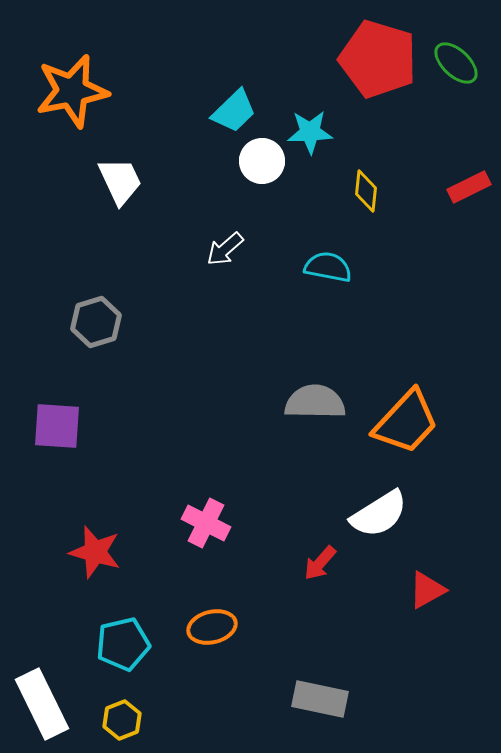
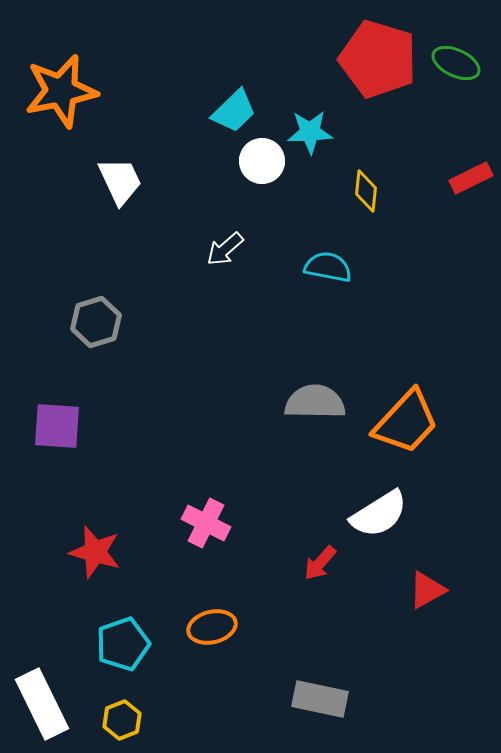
green ellipse: rotated 18 degrees counterclockwise
orange star: moved 11 px left
red rectangle: moved 2 px right, 9 px up
cyan pentagon: rotated 6 degrees counterclockwise
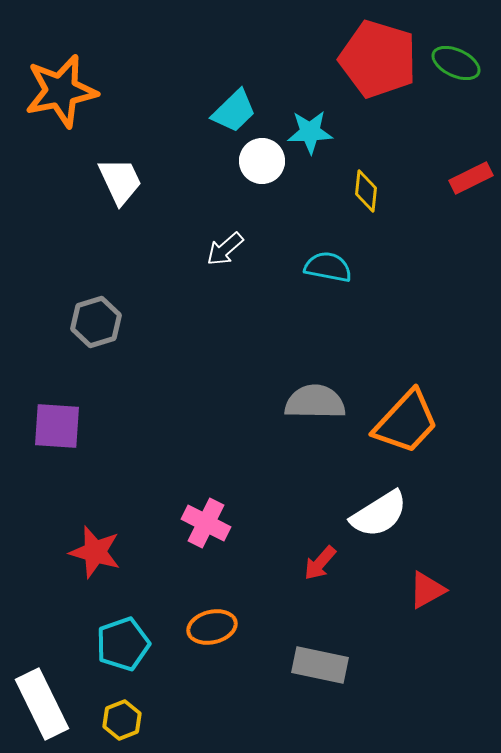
gray rectangle: moved 34 px up
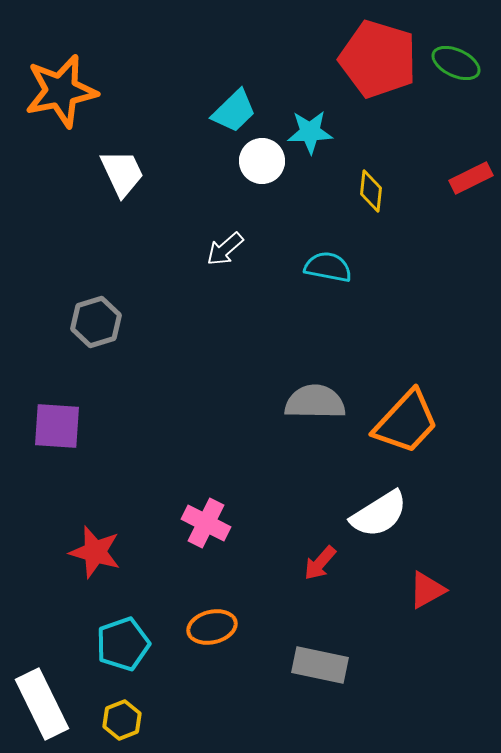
white trapezoid: moved 2 px right, 8 px up
yellow diamond: moved 5 px right
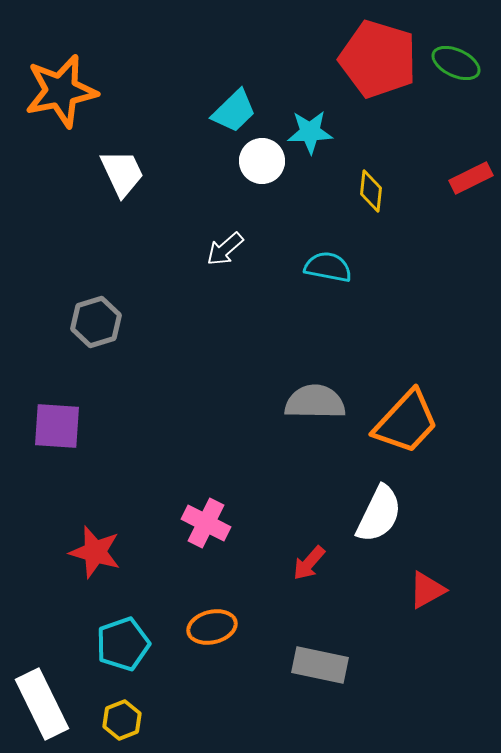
white semicircle: rotated 32 degrees counterclockwise
red arrow: moved 11 px left
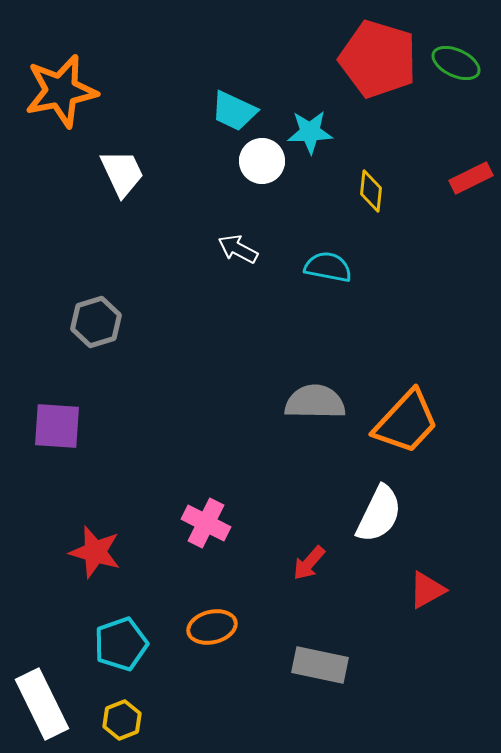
cyan trapezoid: rotated 69 degrees clockwise
white arrow: moved 13 px right; rotated 69 degrees clockwise
cyan pentagon: moved 2 px left
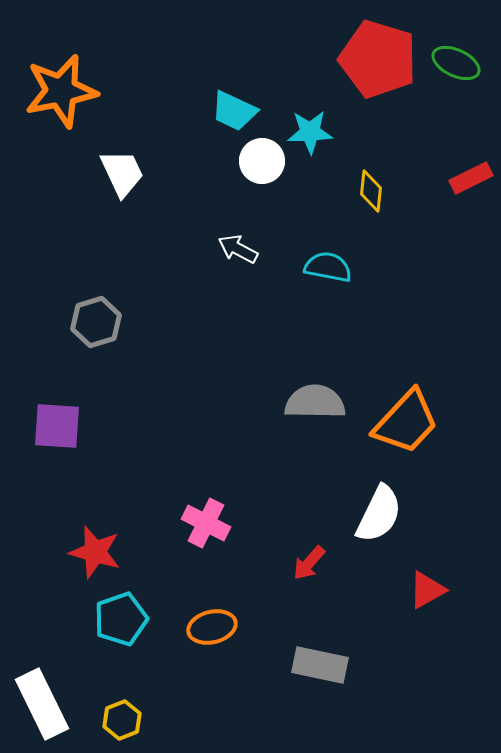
cyan pentagon: moved 25 px up
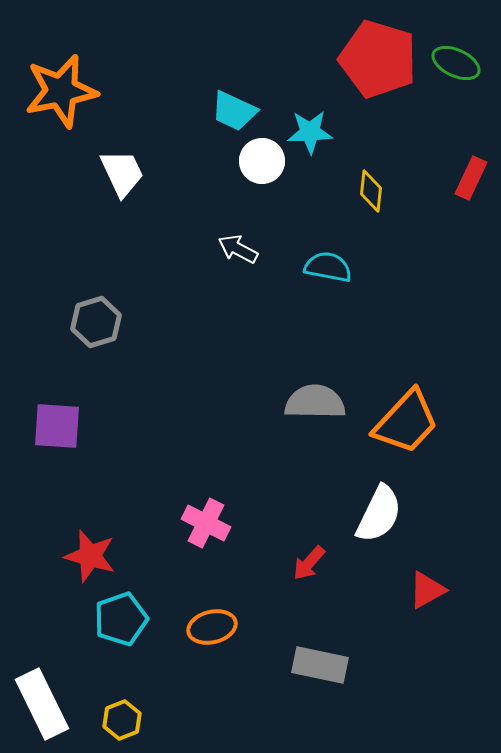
red rectangle: rotated 39 degrees counterclockwise
red star: moved 5 px left, 4 px down
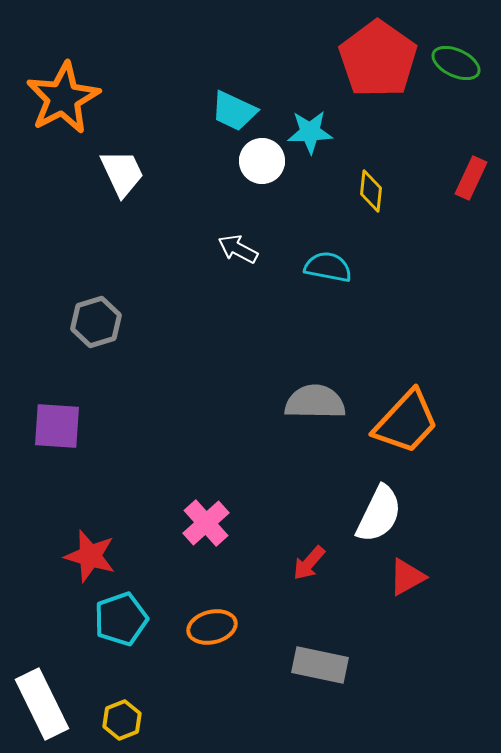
red pentagon: rotated 18 degrees clockwise
orange star: moved 2 px right, 7 px down; rotated 16 degrees counterclockwise
pink cross: rotated 21 degrees clockwise
red triangle: moved 20 px left, 13 px up
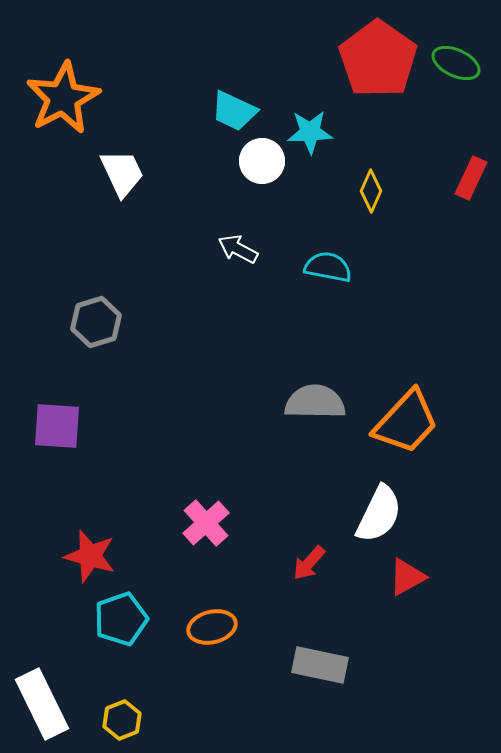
yellow diamond: rotated 18 degrees clockwise
